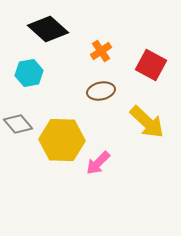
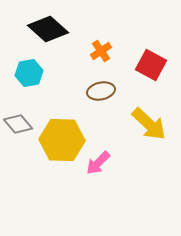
yellow arrow: moved 2 px right, 2 px down
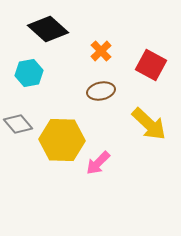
orange cross: rotated 10 degrees counterclockwise
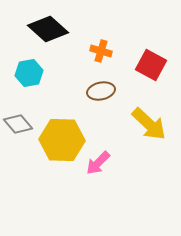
orange cross: rotated 30 degrees counterclockwise
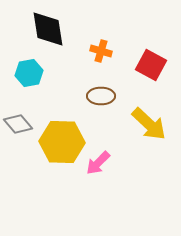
black diamond: rotated 39 degrees clockwise
brown ellipse: moved 5 px down; rotated 12 degrees clockwise
yellow hexagon: moved 2 px down
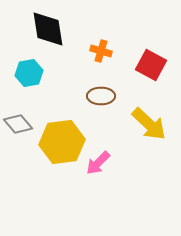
yellow hexagon: rotated 9 degrees counterclockwise
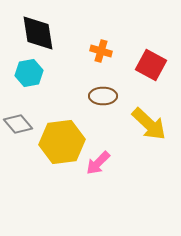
black diamond: moved 10 px left, 4 px down
brown ellipse: moved 2 px right
